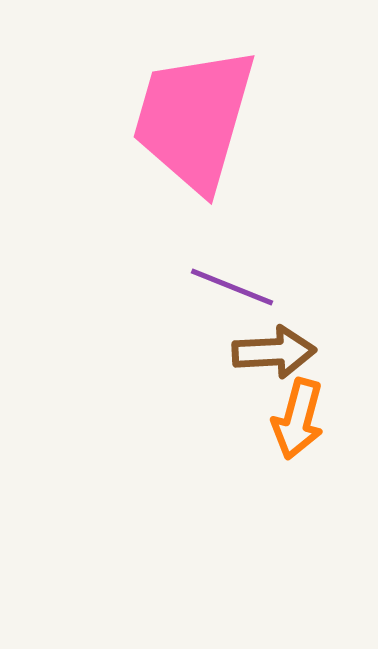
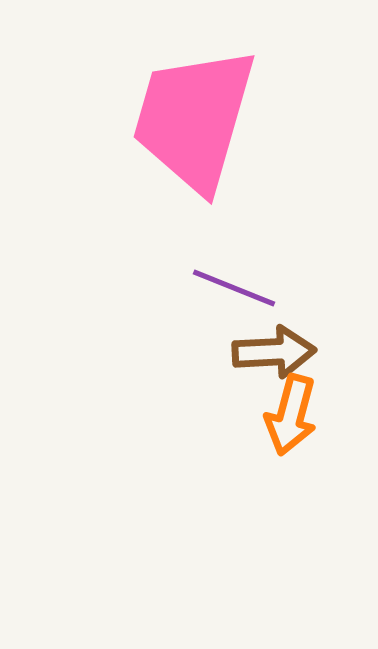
purple line: moved 2 px right, 1 px down
orange arrow: moved 7 px left, 4 px up
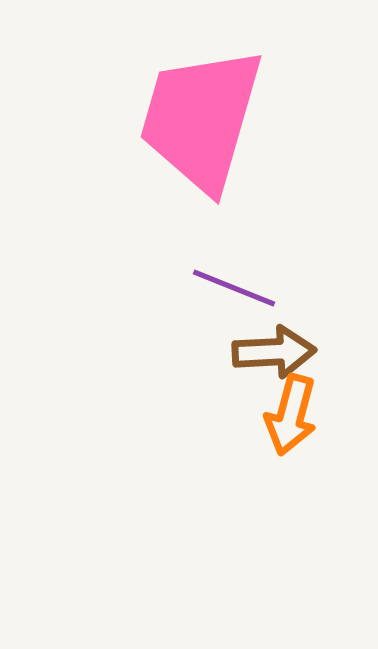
pink trapezoid: moved 7 px right
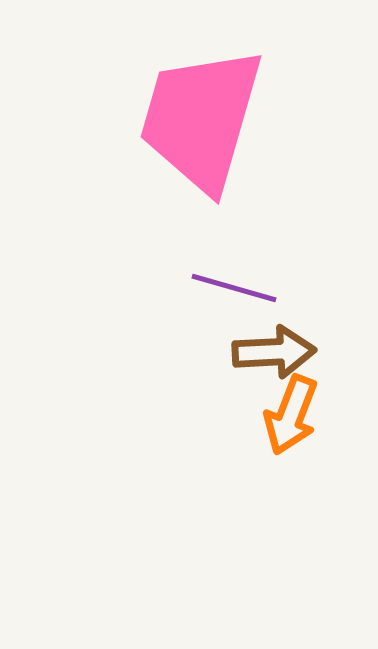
purple line: rotated 6 degrees counterclockwise
orange arrow: rotated 6 degrees clockwise
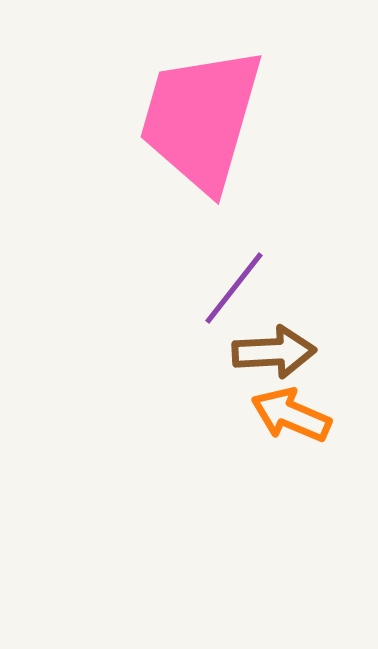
purple line: rotated 68 degrees counterclockwise
orange arrow: rotated 92 degrees clockwise
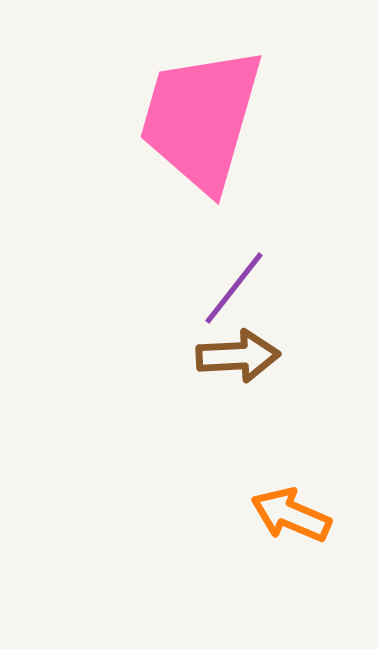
brown arrow: moved 36 px left, 4 px down
orange arrow: moved 100 px down
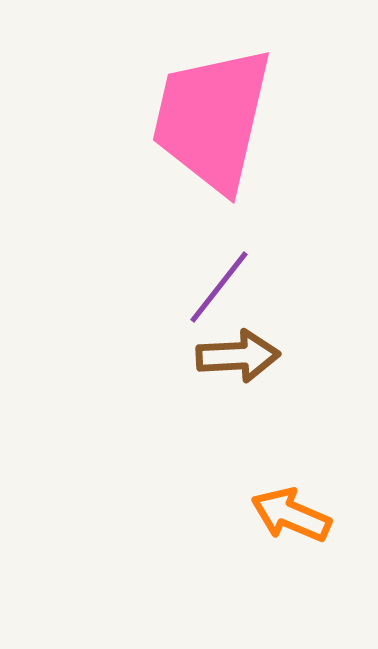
pink trapezoid: moved 11 px right; rotated 3 degrees counterclockwise
purple line: moved 15 px left, 1 px up
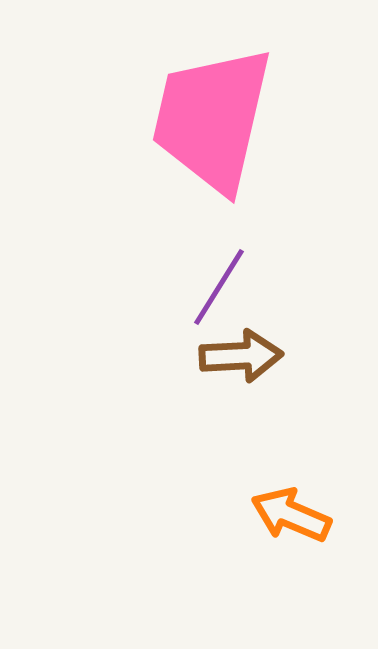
purple line: rotated 6 degrees counterclockwise
brown arrow: moved 3 px right
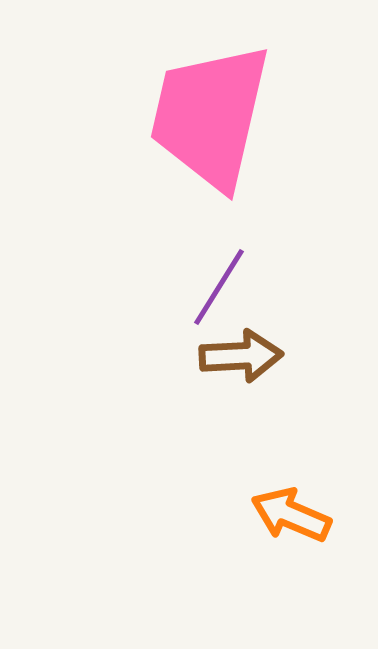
pink trapezoid: moved 2 px left, 3 px up
